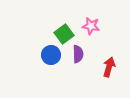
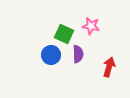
green square: rotated 30 degrees counterclockwise
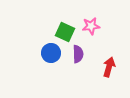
pink star: rotated 18 degrees counterclockwise
green square: moved 1 px right, 2 px up
blue circle: moved 2 px up
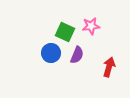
purple semicircle: moved 1 px left, 1 px down; rotated 24 degrees clockwise
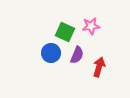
red arrow: moved 10 px left
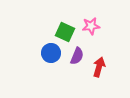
purple semicircle: moved 1 px down
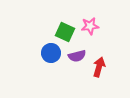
pink star: moved 1 px left
purple semicircle: rotated 54 degrees clockwise
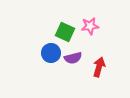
purple semicircle: moved 4 px left, 2 px down
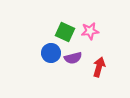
pink star: moved 5 px down
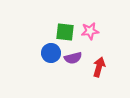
green square: rotated 18 degrees counterclockwise
